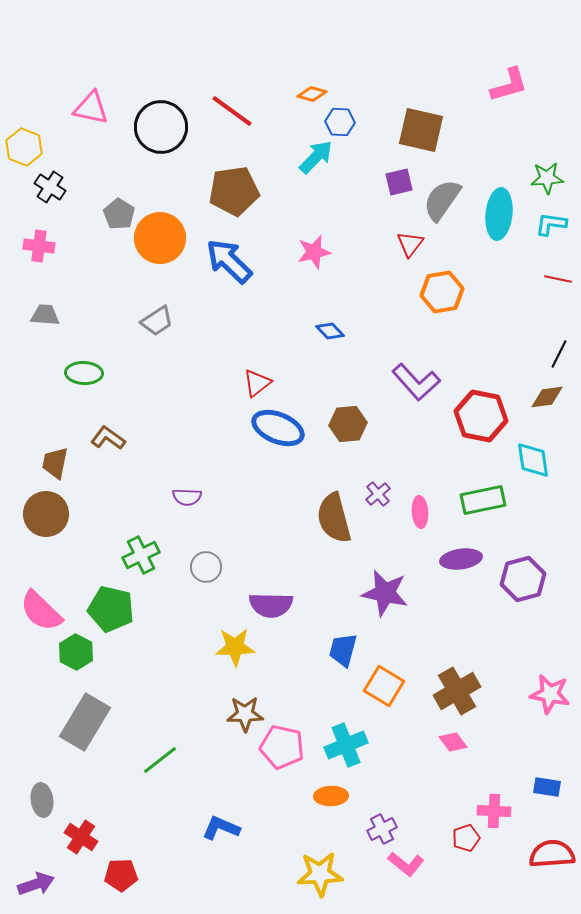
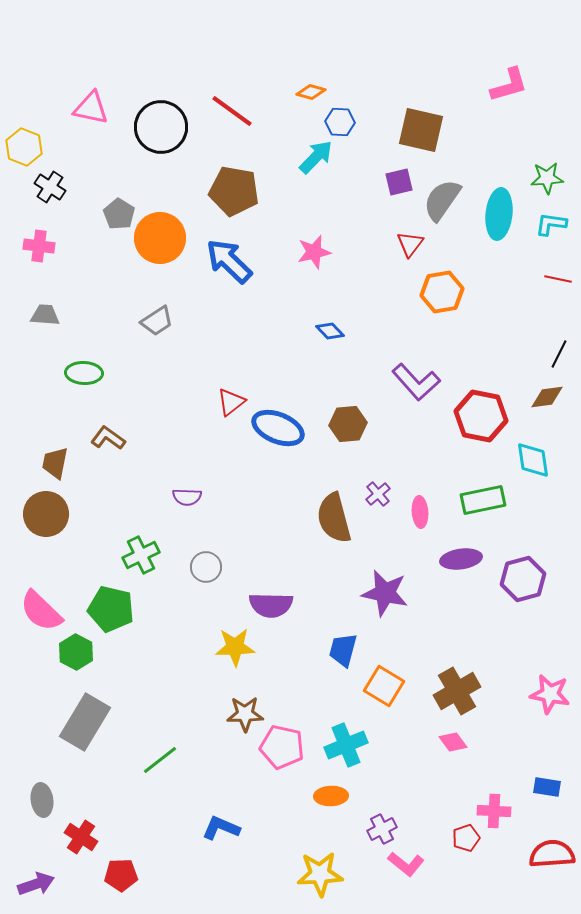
orange diamond at (312, 94): moved 1 px left, 2 px up
brown pentagon at (234, 191): rotated 18 degrees clockwise
red triangle at (257, 383): moved 26 px left, 19 px down
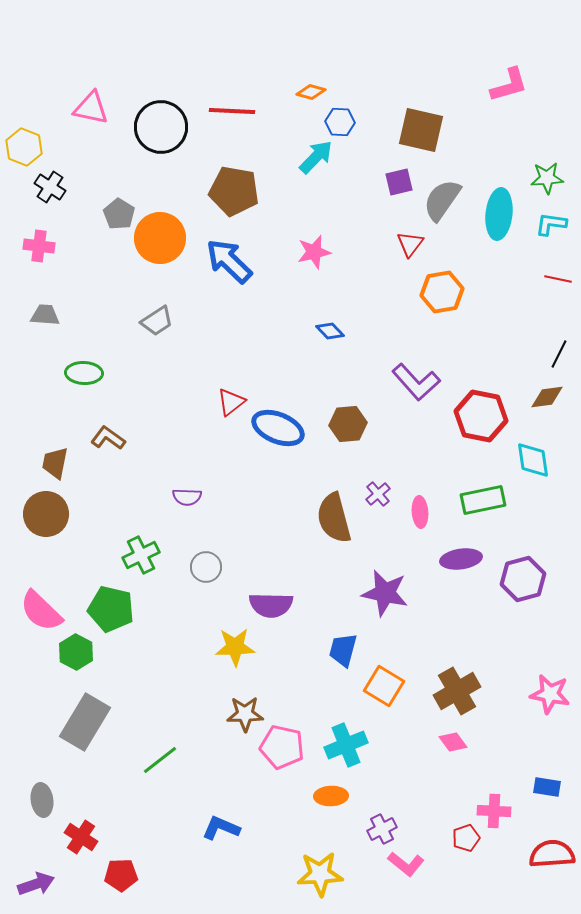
red line at (232, 111): rotated 33 degrees counterclockwise
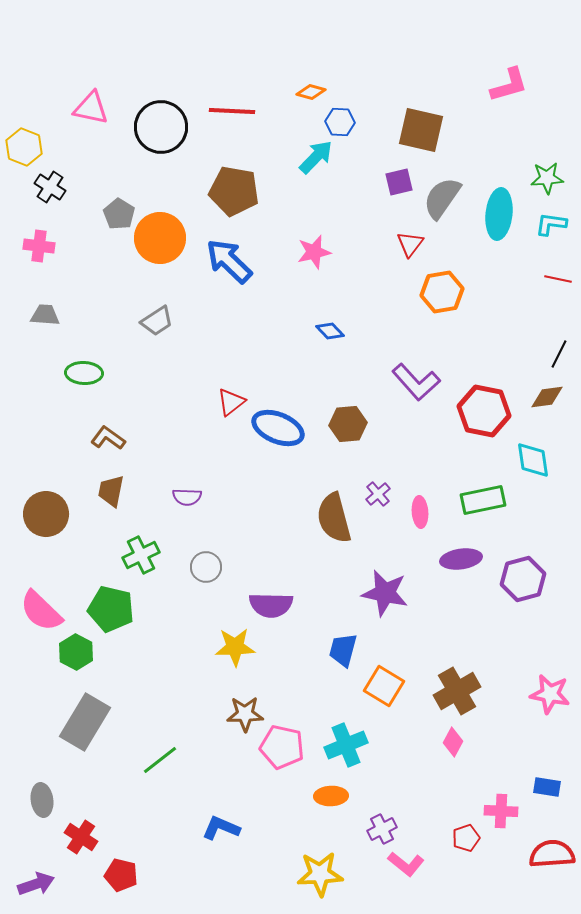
gray semicircle at (442, 200): moved 2 px up
red hexagon at (481, 416): moved 3 px right, 5 px up
brown trapezoid at (55, 463): moved 56 px right, 28 px down
pink diamond at (453, 742): rotated 64 degrees clockwise
pink cross at (494, 811): moved 7 px right
red pentagon at (121, 875): rotated 16 degrees clockwise
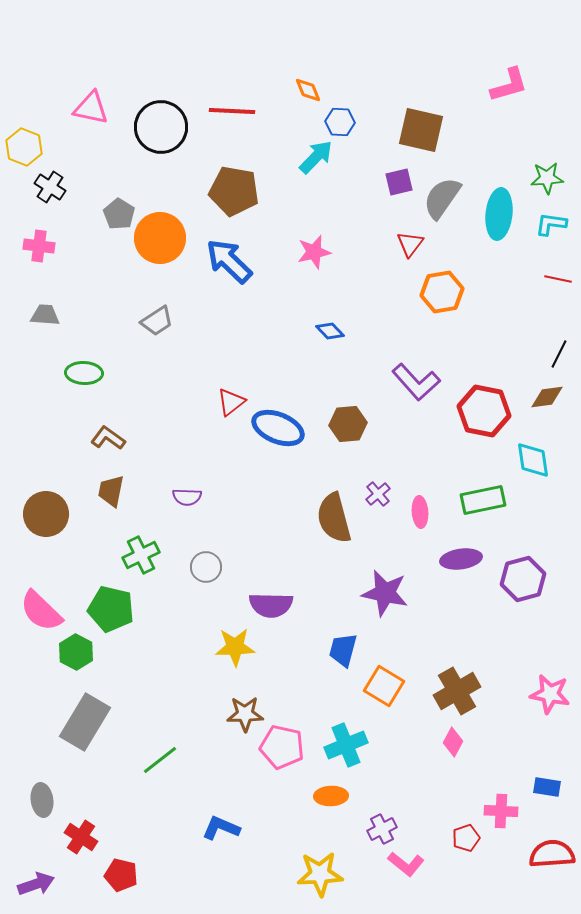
orange diamond at (311, 92): moved 3 px left, 2 px up; rotated 52 degrees clockwise
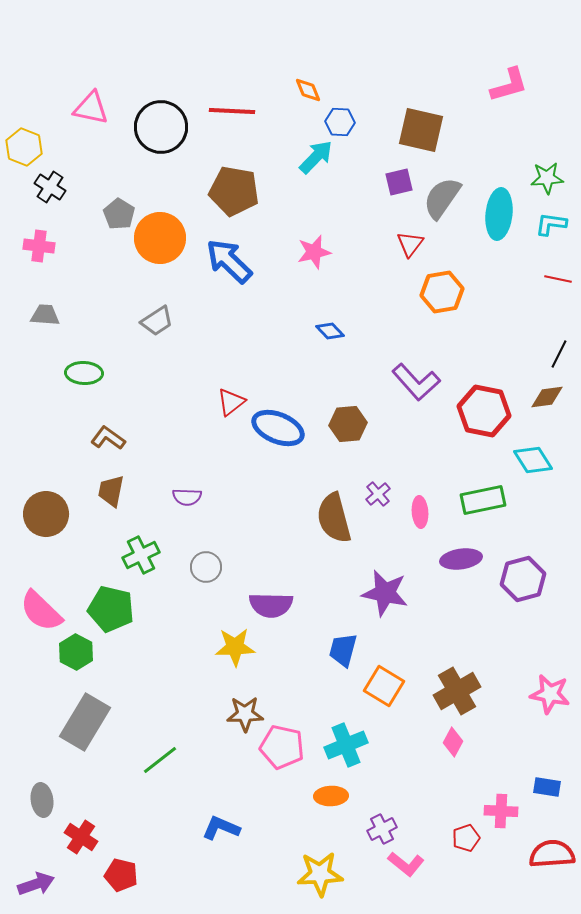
cyan diamond at (533, 460): rotated 24 degrees counterclockwise
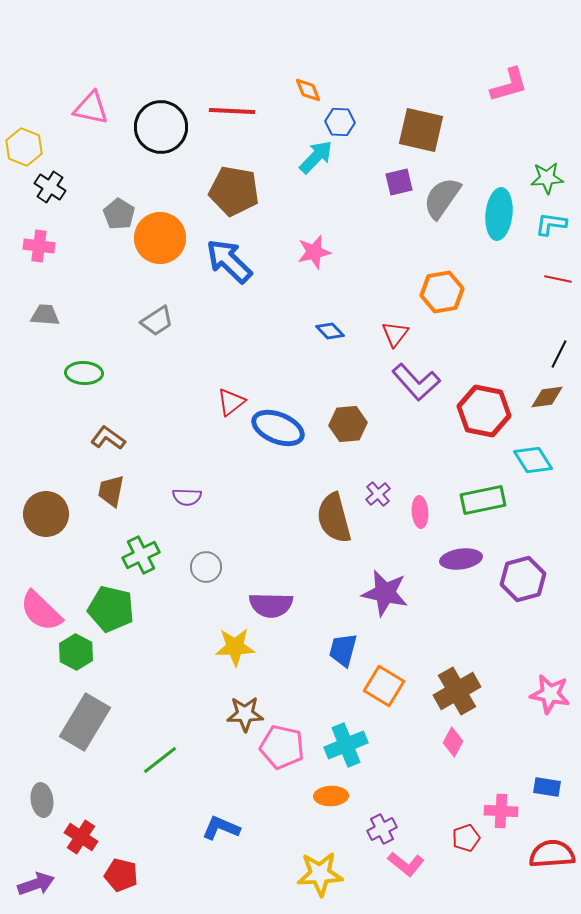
red triangle at (410, 244): moved 15 px left, 90 px down
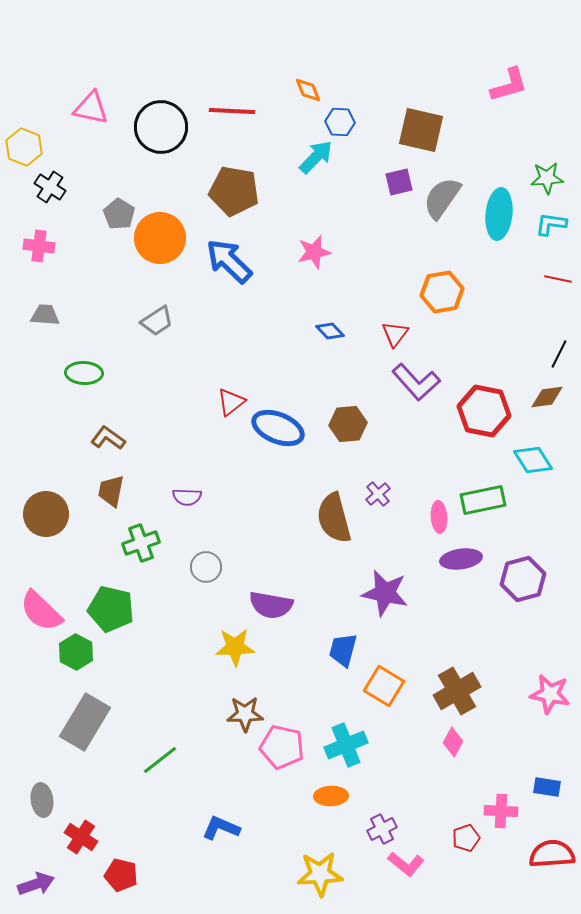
pink ellipse at (420, 512): moved 19 px right, 5 px down
green cross at (141, 555): moved 12 px up; rotated 6 degrees clockwise
purple semicircle at (271, 605): rotated 9 degrees clockwise
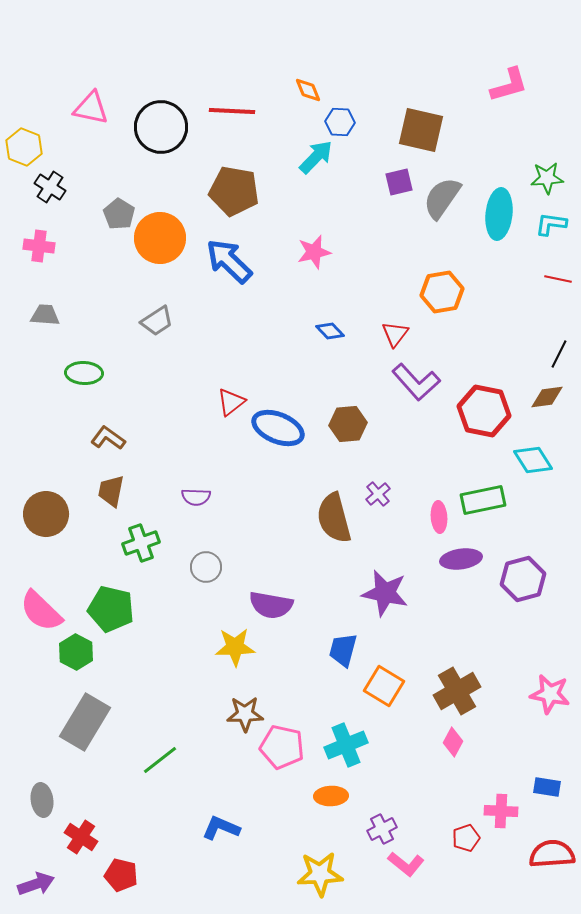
purple semicircle at (187, 497): moved 9 px right
